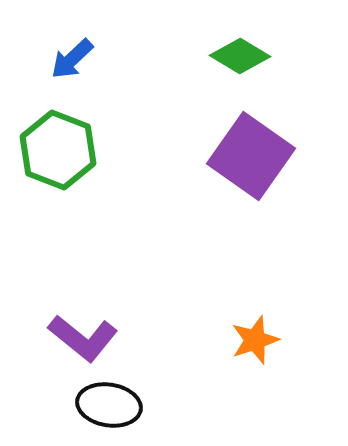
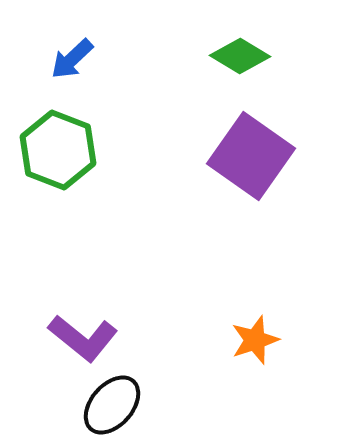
black ellipse: moved 3 px right; rotated 58 degrees counterclockwise
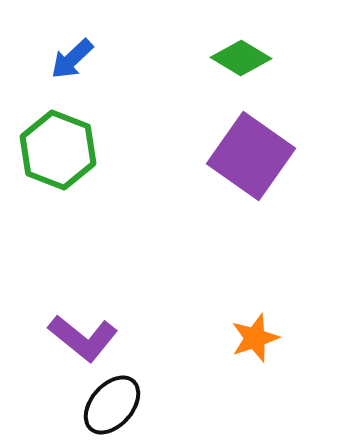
green diamond: moved 1 px right, 2 px down
orange star: moved 2 px up
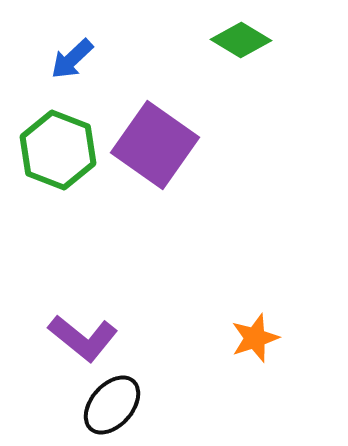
green diamond: moved 18 px up
purple square: moved 96 px left, 11 px up
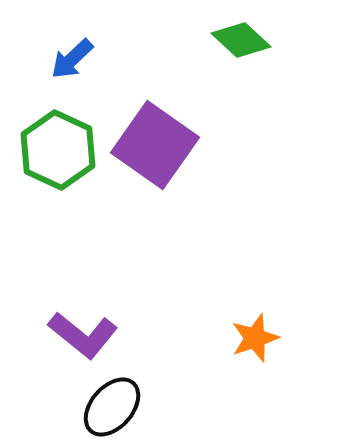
green diamond: rotated 12 degrees clockwise
green hexagon: rotated 4 degrees clockwise
purple L-shape: moved 3 px up
black ellipse: moved 2 px down
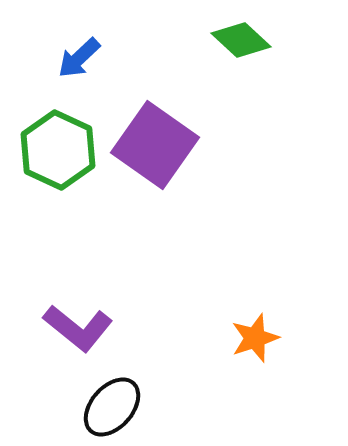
blue arrow: moved 7 px right, 1 px up
purple L-shape: moved 5 px left, 7 px up
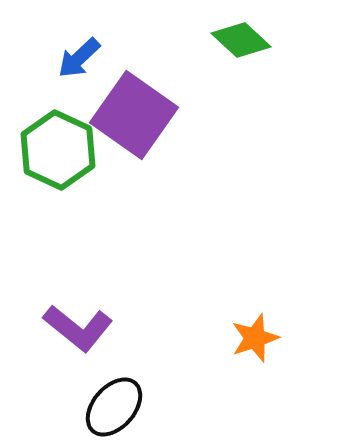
purple square: moved 21 px left, 30 px up
black ellipse: moved 2 px right
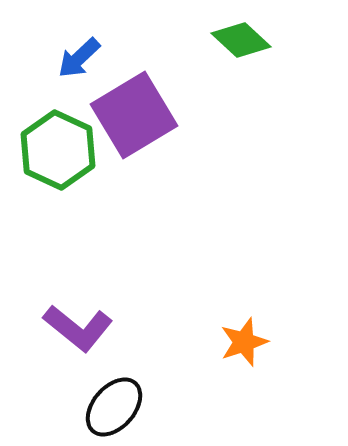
purple square: rotated 24 degrees clockwise
orange star: moved 11 px left, 4 px down
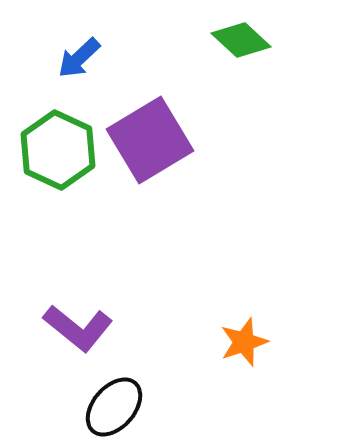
purple square: moved 16 px right, 25 px down
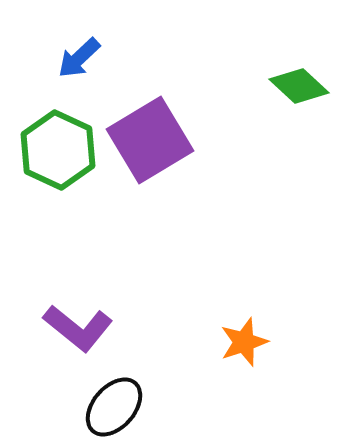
green diamond: moved 58 px right, 46 px down
